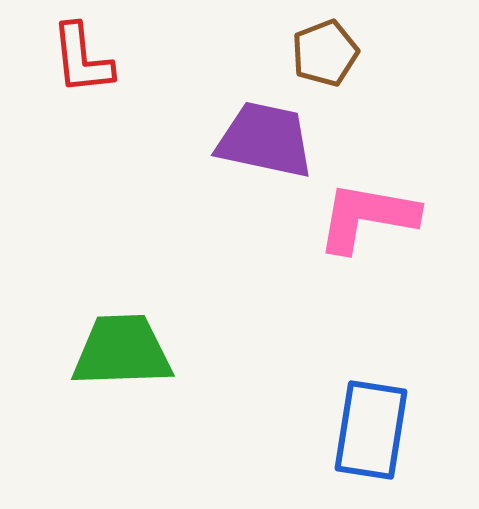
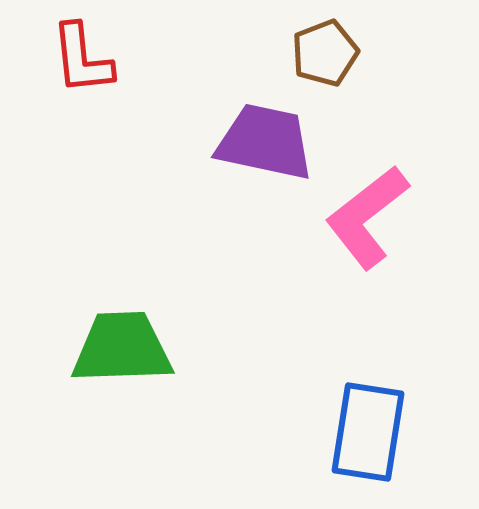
purple trapezoid: moved 2 px down
pink L-shape: rotated 48 degrees counterclockwise
green trapezoid: moved 3 px up
blue rectangle: moved 3 px left, 2 px down
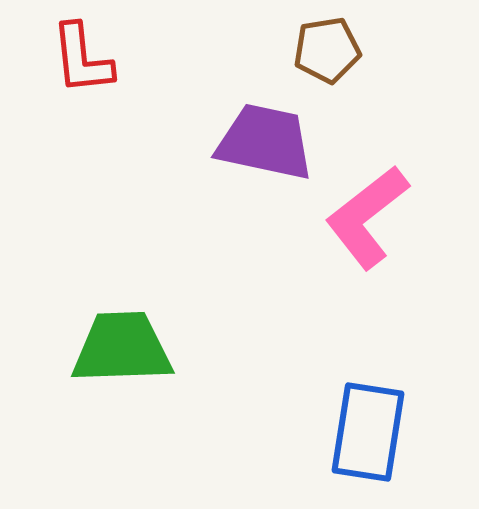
brown pentagon: moved 2 px right, 3 px up; rotated 12 degrees clockwise
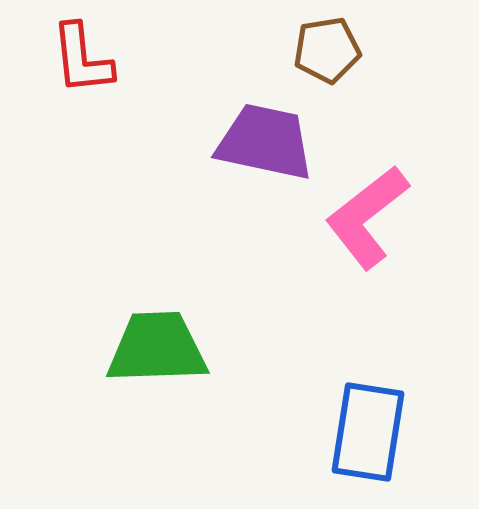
green trapezoid: moved 35 px right
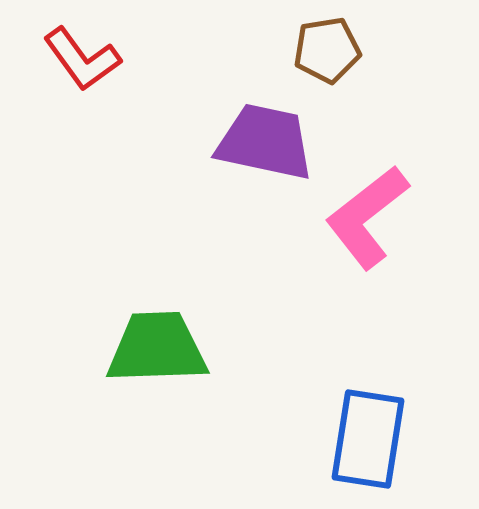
red L-shape: rotated 30 degrees counterclockwise
blue rectangle: moved 7 px down
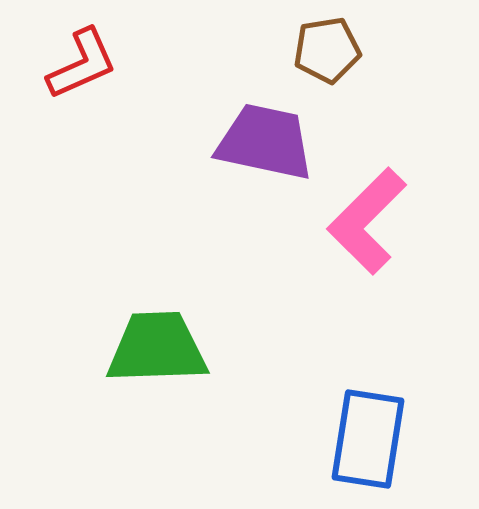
red L-shape: moved 5 px down; rotated 78 degrees counterclockwise
pink L-shape: moved 4 px down; rotated 7 degrees counterclockwise
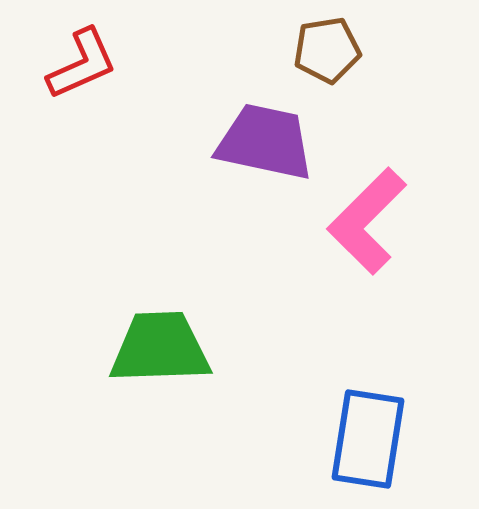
green trapezoid: moved 3 px right
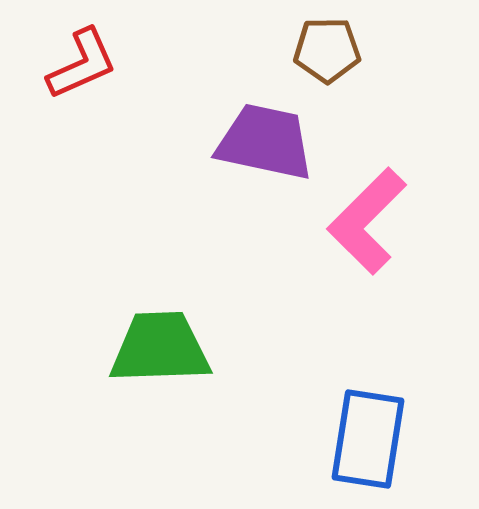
brown pentagon: rotated 8 degrees clockwise
